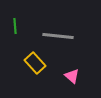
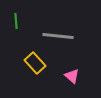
green line: moved 1 px right, 5 px up
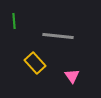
green line: moved 2 px left
pink triangle: rotated 14 degrees clockwise
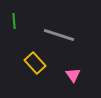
gray line: moved 1 px right, 1 px up; rotated 12 degrees clockwise
pink triangle: moved 1 px right, 1 px up
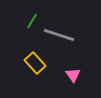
green line: moved 18 px right; rotated 35 degrees clockwise
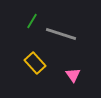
gray line: moved 2 px right, 1 px up
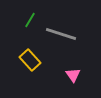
green line: moved 2 px left, 1 px up
yellow rectangle: moved 5 px left, 3 px up
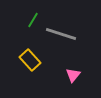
green line: moved 3 px right
pink triangle: rotated 14 degrees clockwise
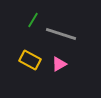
yellow rectangle: rotated 20 degrees counterclockwise
pink triangle: moved 14 px left, 11 px up; rotated 21 degrees clockwise
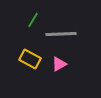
gray line: rotated 20 degrees counterclockwise
yellow rectangle: moved 1 px up
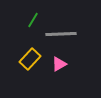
yellow rectangle: rotated 75 degrees counterclockwise
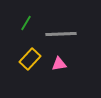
green line: moved 7 px left, 3 px down
pink triangle: rotated 21 degrees clockwise
